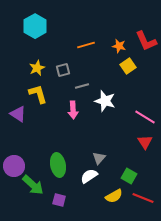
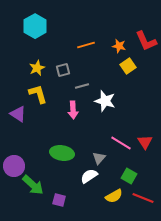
pink line: moved 24 px left, 26 px down
green ellipse: moved 4 px right, 12 px up; rotated 70 degrees counterclockwise
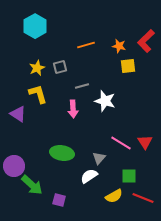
red L-shape: rotated 70 degrees clockwise
yellow square: rotated 28 degrees clockwise
gray square: moved 3 px left, 3 px up
pink arrow: moved 1 px up
green square: rotated 28 degrees counterclockwise
green arrow: moved 1 px left
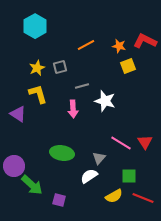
red L-shape: moved 1 px left; rotated 70 degrees clockwise
orange line: rotated 12 degrees counterclockwise
yellow square: rotated 14 degrees counterclockwise
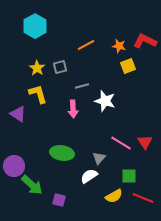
yellow star: rotated 14 degrees counterclockwise
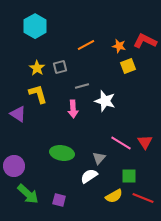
green arrow: moved 4 px left, 9 px down
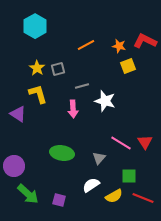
gray square: moved 2 px left, 2 px down
white semicircle: moved 2 px right, 9 px down
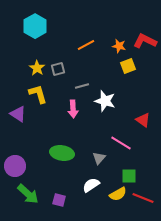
red triangle: moved 2 px left, 22 px up; rotated 21 degrees counterclockwise
purple circle: moved 1 px right
yellow semicircle: moved 4 px right, 2 px up
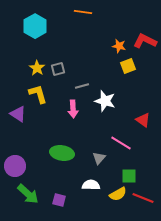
orange line: moved 3 px left, 33 px up; rotated 36 degrees clockwise
white semicircle: rotated 36 degrees clockwise
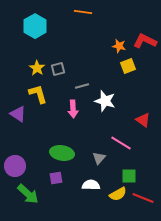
purple square: moved 3 px left, 22 px up; rotated 24 degrees counterclockwise
